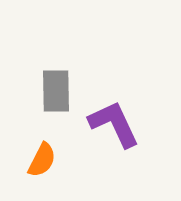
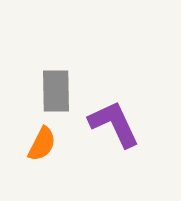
orange semicircle: moved 16 px up
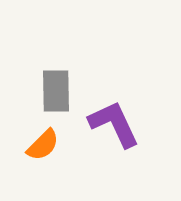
orange semicircle: moved 1 px right, 1 px down; rotated 18 degrees clockwise
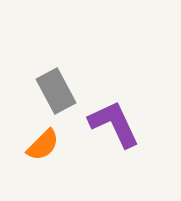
gray rectangle: rotated 27 degrees counterclockwise
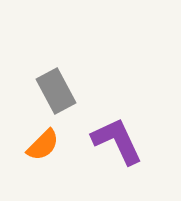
purple L-shape: moved 3 px right, 17 px down
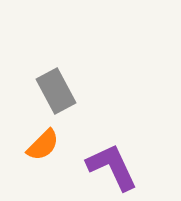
purple L-shape: moved 5 px left, 26 px down
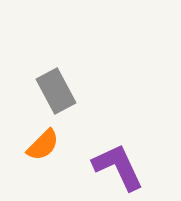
purple L-shape: moved 6 px right
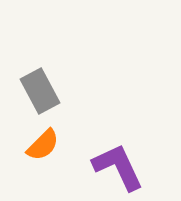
gray rectangle: moved 16 px left
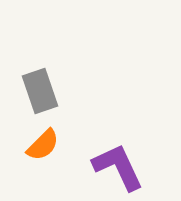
gray rectangle: rotated 9 degrees clockwise
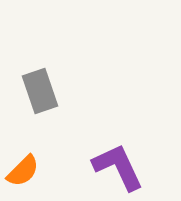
orange semicircle: moved 20 px left, 26 px down
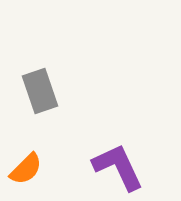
orange semicircle: moved 3 px right, 2 px up
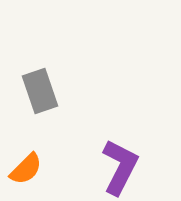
purple L-shape: moved 2 px right; rotated 52 degrees clockwise
